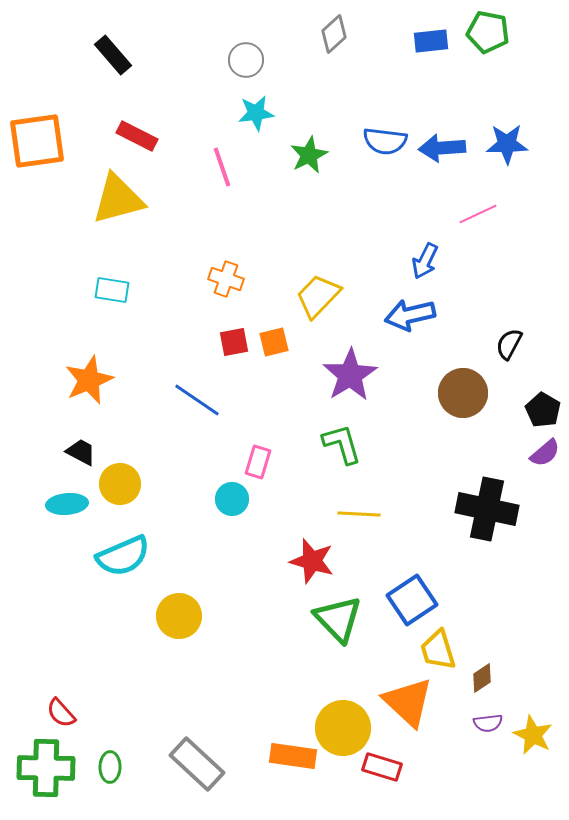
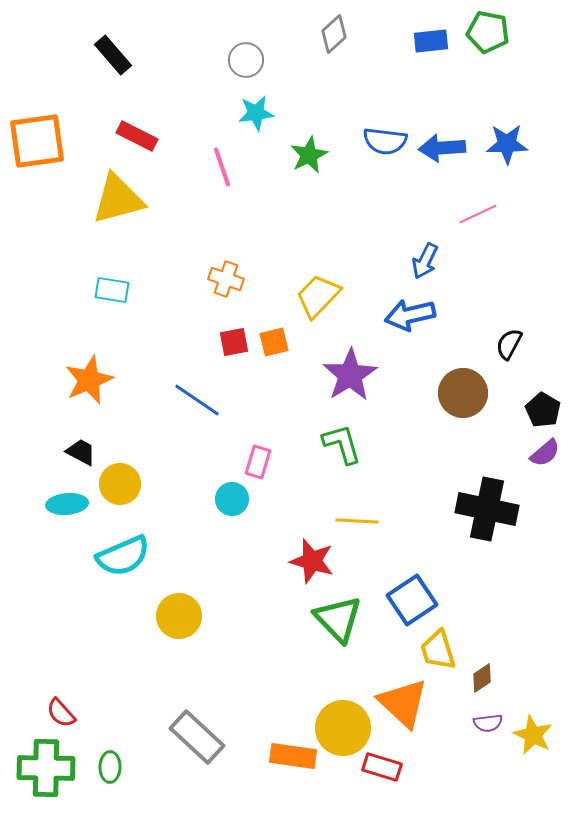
yellow line at (359, 514): moved 2 px left, 7 px down
orange triangle at (408, 702): moved 5 px left, 1 px down
gray rectangle at (197, 764): moved 27 px up
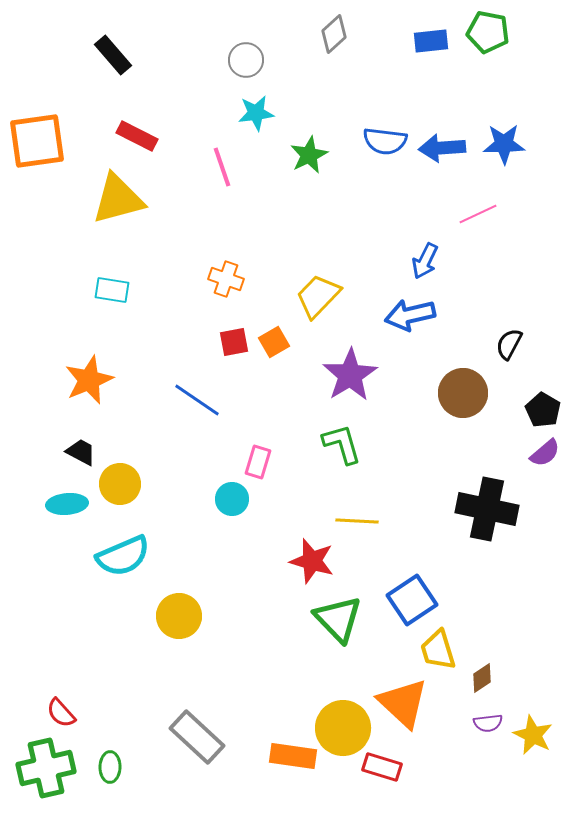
blue star at (507, 144): moved 3 px left
orange square at (274, 342): rotated 16 degrees counterclockwise
green cross at (46, 768): rotated 14 degrees counterclockwise
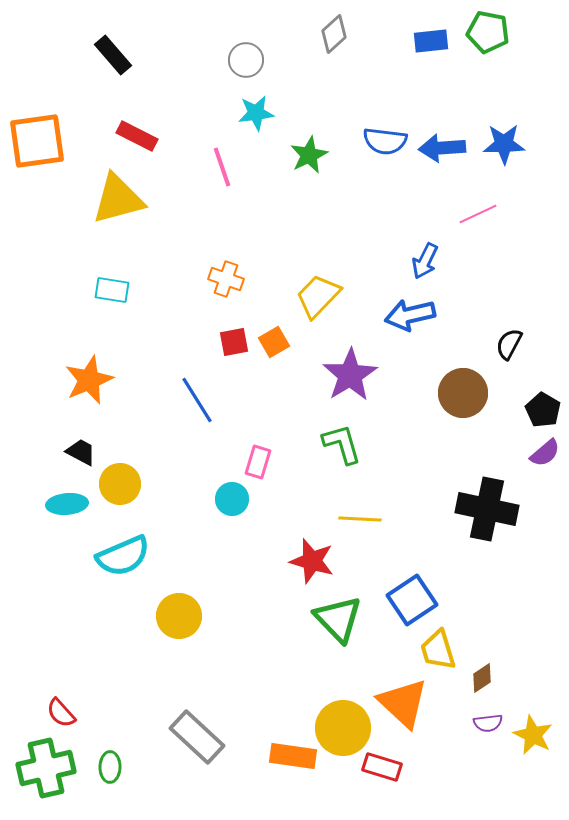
blue line at (197, 400): rotated 24 degrees clockwise
yellow line at (357, 521): moved 3 px right, 2 px up
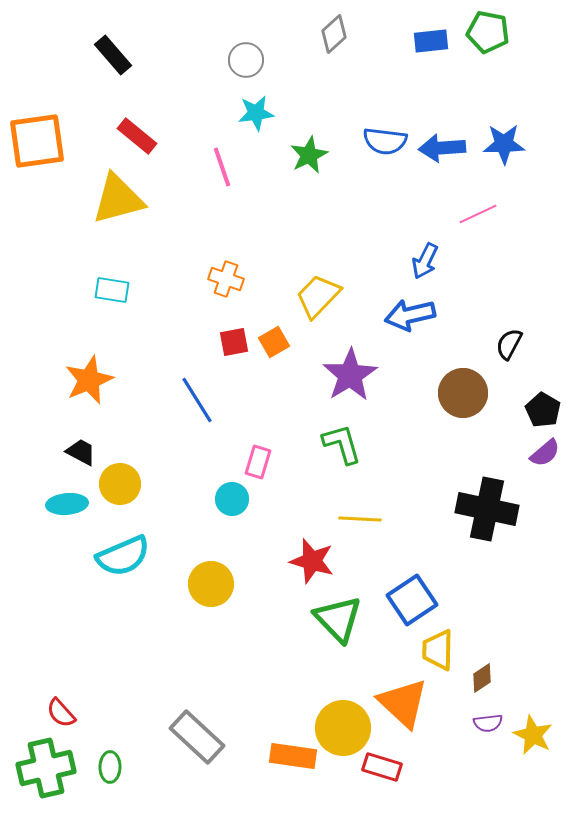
red rectangle at (137, 136): rotated 12 degrees clockwise
yellow circle at (179, 616): moved 32 px right, 32 px up
yellow trapezoid at (438, 650): rotated 18 degrees clockwise
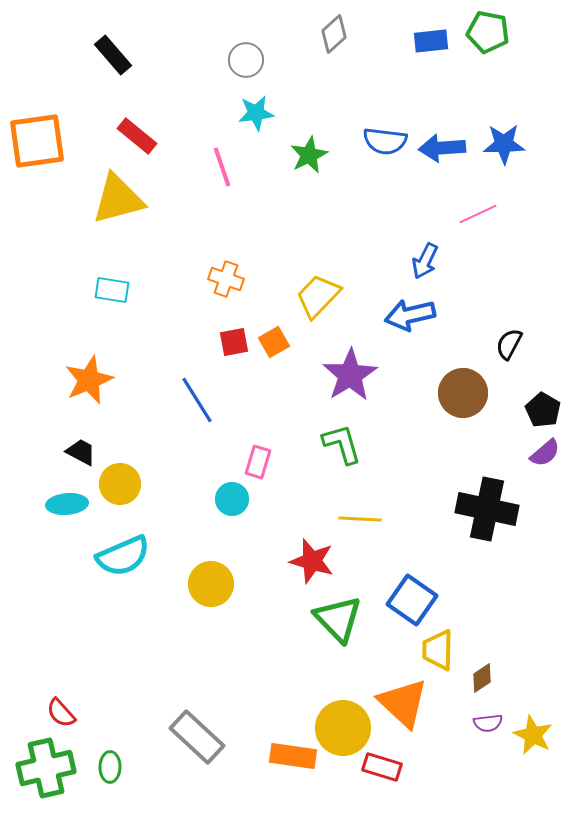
blue square at (412, 600): rotated 21 degrees counterclockwise
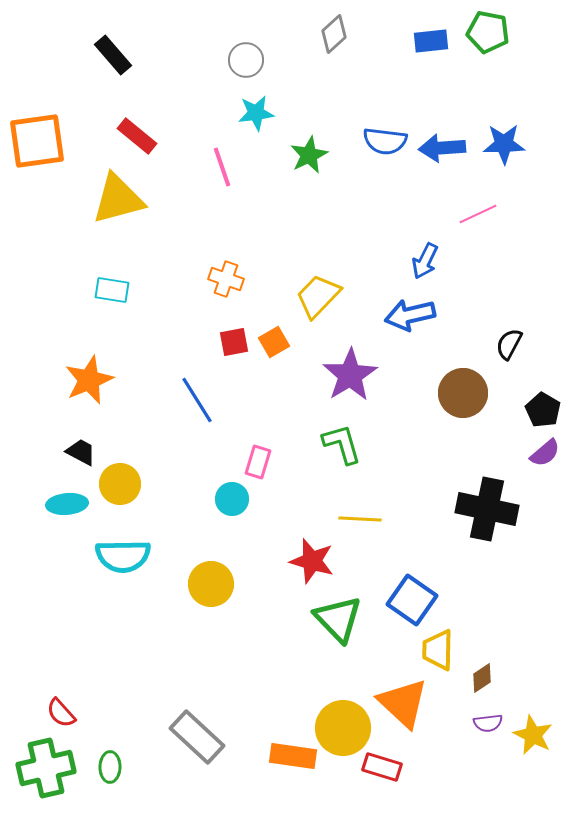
cyan semicircle at (123, 556): rotated 22 degrees clockwise
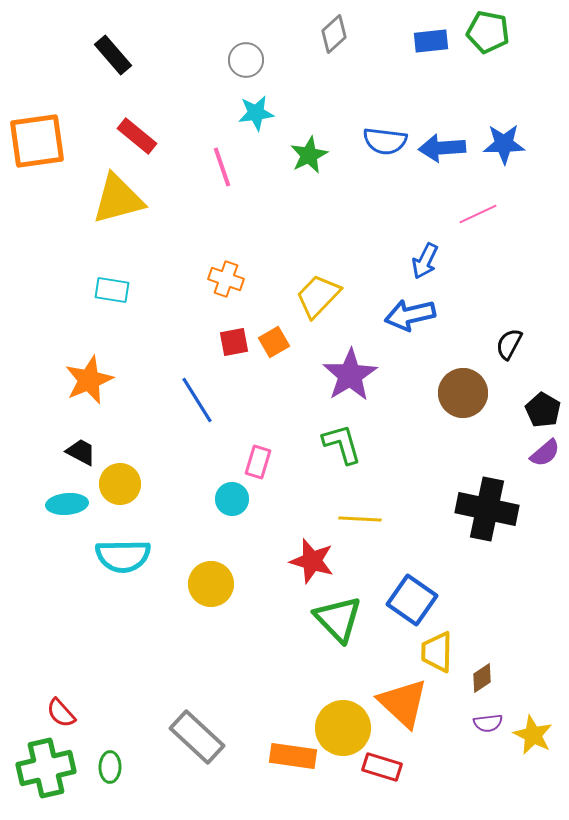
yellow trapezoid at (438, 650): moved 1 px left, 2 px down
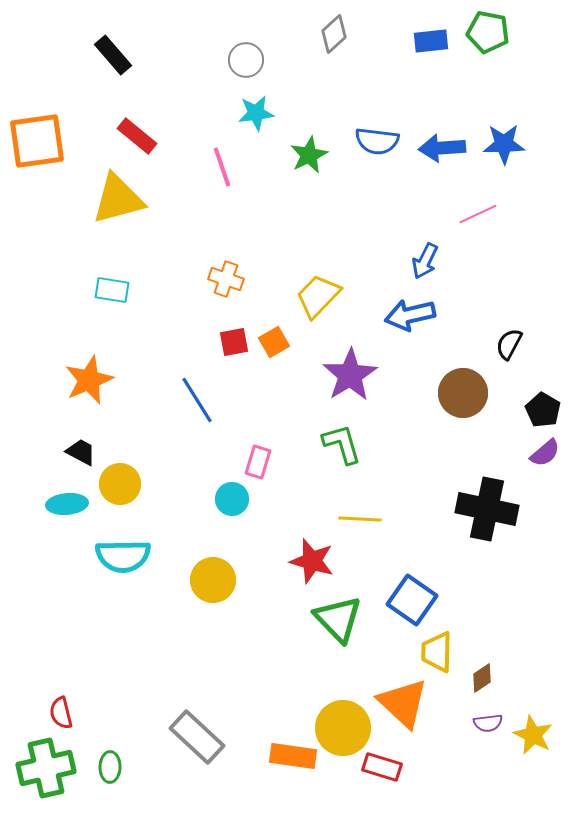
blue semicircle at (385, 141): moved 8 px left
yellow circle at (211, 584): moved 2 px right, 4 px up
red semicircle at (61, 713): rotated 28 degrees clockwise
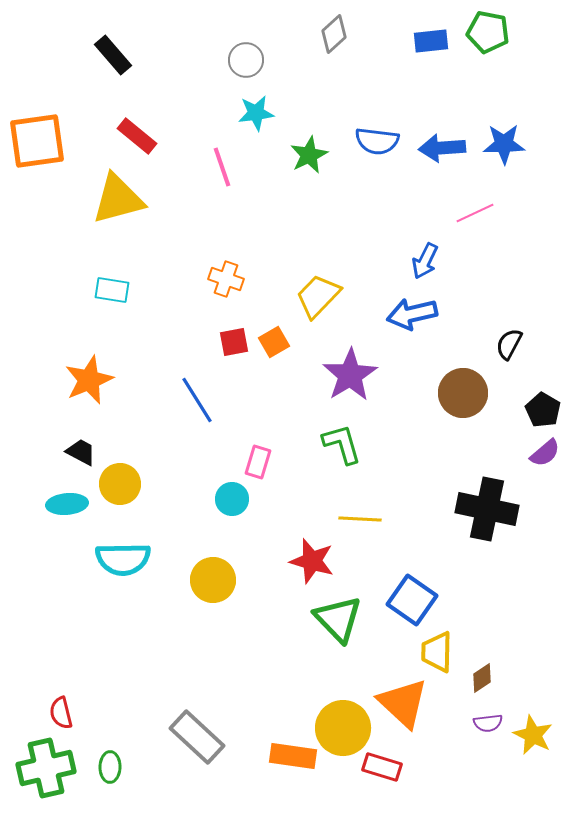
pink line at (478, 214): moved 3 px left, 1 px up
blue arrow at (410, 315): moved 2 px right, 1 px up
cyan semicircle at (123, 556): moved 3 px down
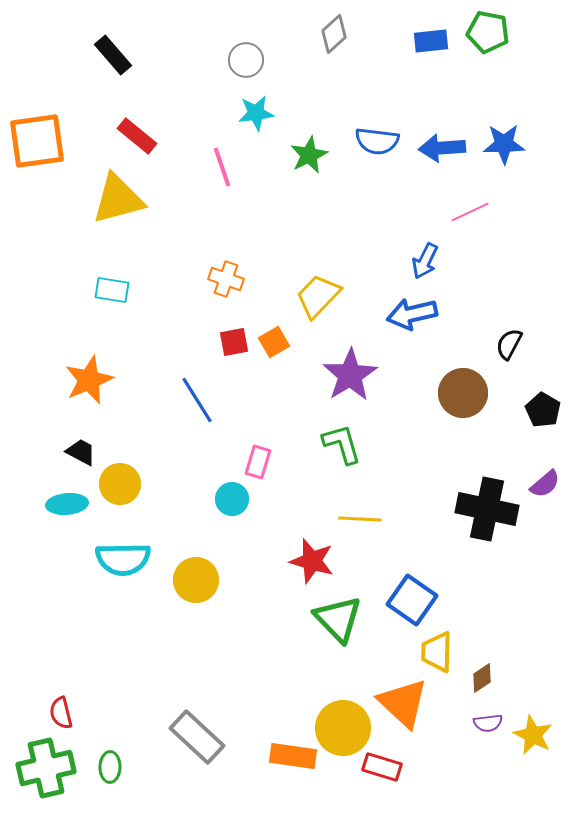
pink line at (475, 213): moved 5 px left, 1 px up
purple semicircle at (545, 453): moved 31 px down
yellow circle at (213, 580): moved 17 px left
